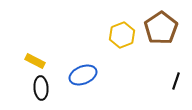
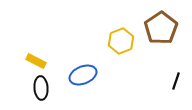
yellow hexagon: moved 1 px left, 6 px down
yellow rectangle: moved 1 px right
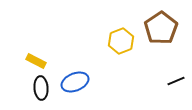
blue ellipse: moved 8 px left, 7 px down
black line: rotated 48 degrees clockwise
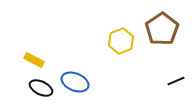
brown pentagon: moved 1 px right, 1 px down
yellow rectangle: moved 2 px left, 1 px up
blue ellipse: rotated 44 degrees clockwise
black ellipse: rotated 60 degrees counterclockwise
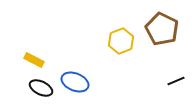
brown pentagon: rotated 12 degrees counterclockwise
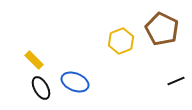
yellow rectangle: rotated 18 degrees clockwise
black ellipse: rotated 35 degrees clockwise
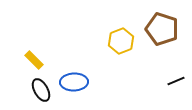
brown pentagon: rotated 8 degrees counterclockwise
blue ellipse: moved 1 px left; rotated 24 degrees counterclockwise
black ellipse: moved 2 px down
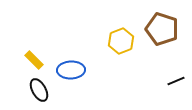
blue ellipse: moved 3 px left, 12 px up
black ellipse: moved 2 px left
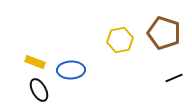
brown pentagon: moved 2 px right, 4 px down
yellow hexagon: moved 1 px left, 1 px up; rotated 10 degrees clockwise
yellow rectangle: moved 1 px right, 2 px down; rotated 24 degrees counterclockwise
black line: moved 2 px left, 3 px up
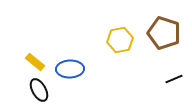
yellow rectangle: rotated 18 degrees clockwise
blue ellipse: moved 1 px left, 1 px up
black line: moved 1 px down
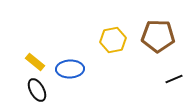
brown pentagon: moved 6 px left, 3 px down; rotated 16 degrees counterclockwise
yellow hexagon: moved 7 px left
black ellipse: moved 2 px left
